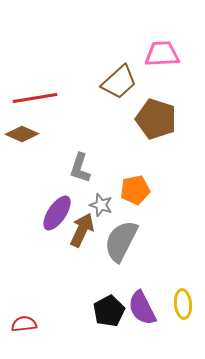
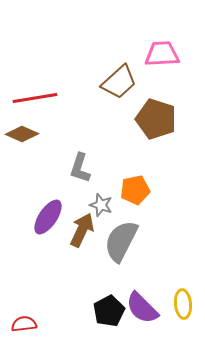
purple ellipse: moved 9 px left, 4 px down
purple semicircle: rotated 18 degrees counterclockwise
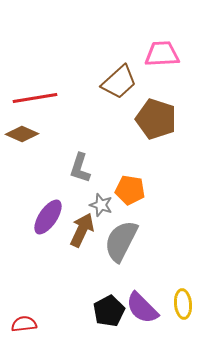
orange pentagon: moved 5 px left; rotated 20 degrees clockwise
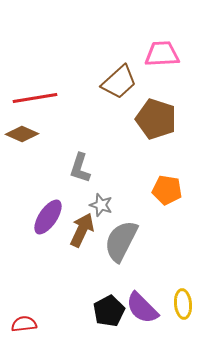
orange pentagon: moved 37 px right
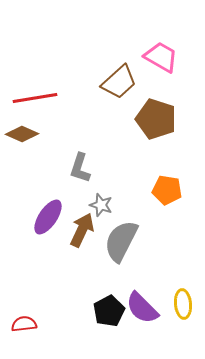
pink trapezoid: moved 1 px left, 3 px down; rotated 33 degrees clockwise
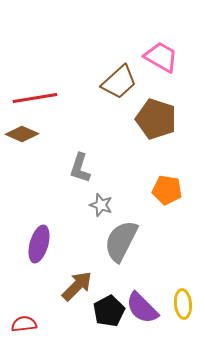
purple ellipse: moved 9 px left, 27 px down; rotated 18 degrees counterclockwise
brown arrow: moved 5 px left, 56 px down; rotated 20 degrees clockwise
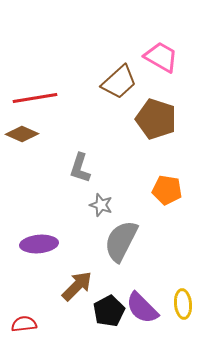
purple ellipse: rotated 69 degrees clockwise
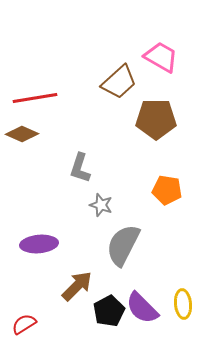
brown pentagon: rotated 18 degrees counterclockwise
gray semicircle: moved 2 px right, 4 px down
red semicircle: rotated 25 degrees counterclockwise
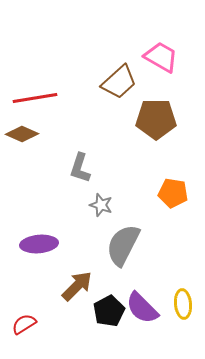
orange pentagon: moved 6 px right, 3 px down
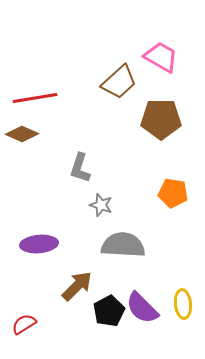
brown pentagon: moved 5 px right
gray semicircle: rotated 66 degrees clockwise
